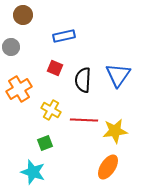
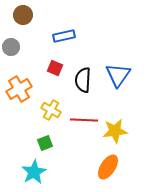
cyan star: moved 1 px right; rotated 25 degrees clockwise
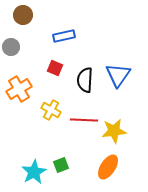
black semicircle: moved 2 px right
yellow star: moved 1 px left
green square: moved 16 px right, 22 px down
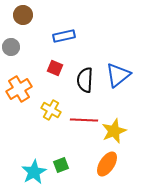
blue triangle: rotated 16 degrees clockwise
yellow star: rotated 15 degrees counterclockwise
orange ellipse: moved 1 px left, 3 px up
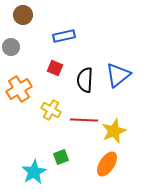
green square: moved 8 px up
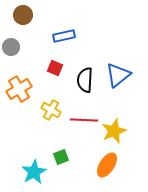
orange ellipse: moved 1 px down
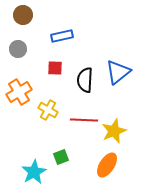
blue rectangle: moved 2 px left
gray circle: moved 7 px right, 2 px down
red square: rotated 21 degrees counterclockwise
blue triangle: moved 3 px up
orange cross: moved 3 px down
yellow cross: moved 3 px left
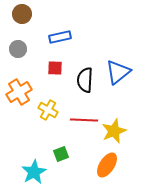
brown circle: moved 1 px left, 1 px up
blue rectangle: moved 2 px left, 1 px down
green square: moved 3 px up
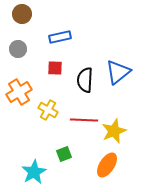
green square: moved 3 px right
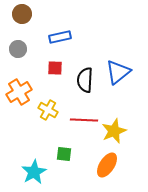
green square: rotated 28 degrees clockwise
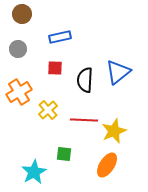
yellow cross: rotated 18 degrees clockwise
